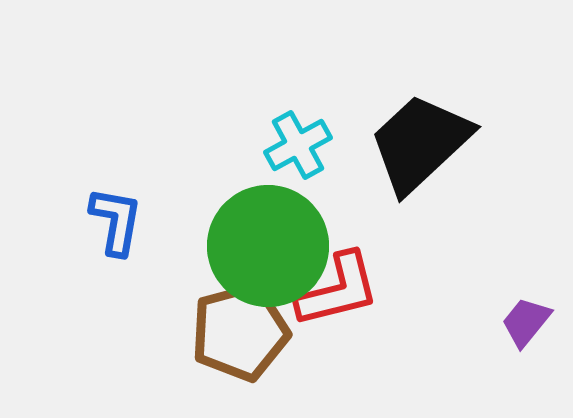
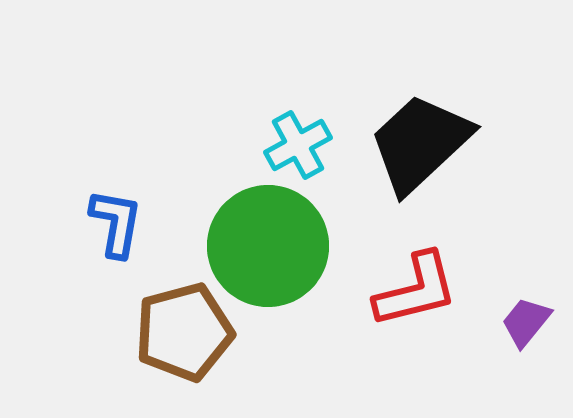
blue L-shape: moved 2 px down
red L-shape: moved 78 px right
brown pentagon: moved 56 px left
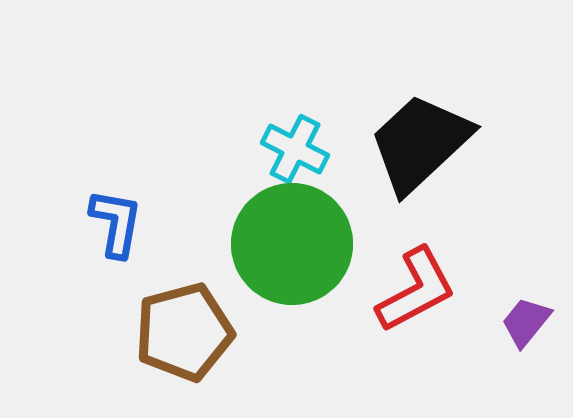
cyan cross: moved 3 px left, 4 px down; rotated 34 degrees counterclockwise
green circle: moved 24 px right, 2 px up
red L-shape: rotated 14 degrees counterclockwise
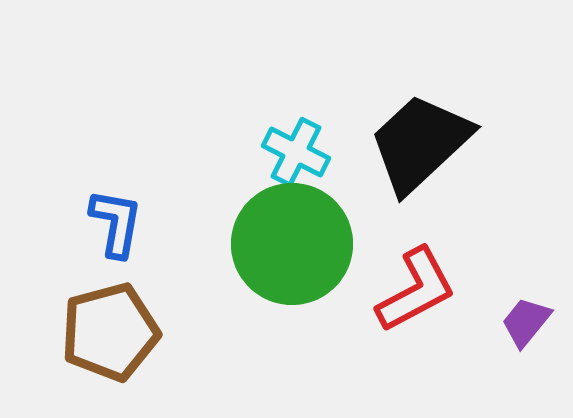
cyan cross: moved 1 px right, 3 px down
brown pentagon: moved 74 px left
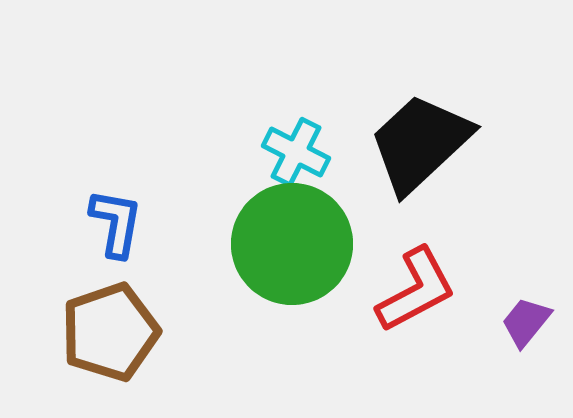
brown pentagon: rotated 4 degrees counterclockwise
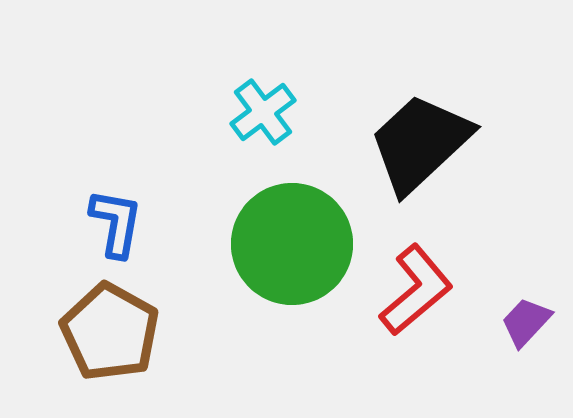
cyan cross: moved 33 px left, 40 px up; rotated 26 degrees clockwise
red L-shape: rotated 12 degrees counterclockwise
purple trapezoid: rotated 4 degrees clockwise
brown pentagon: rotated 24 degrees counterclockwise
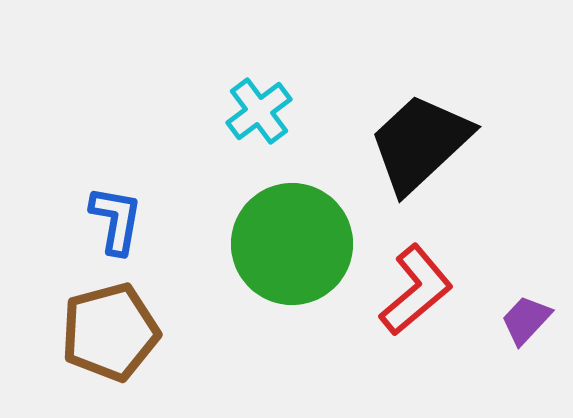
cyan cross: moved 4 px left, 1 px up
blue L-shape: moved 3 px up
purple trapezoid: moved 2 px up
brown pentagon: rotated 28 degrees clockwise
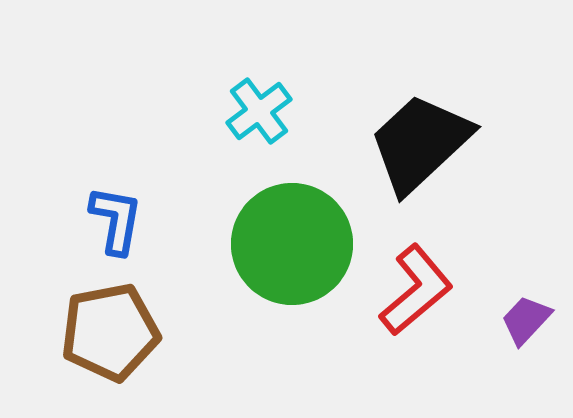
brown pentagon: rotated 4 degrees clockwise
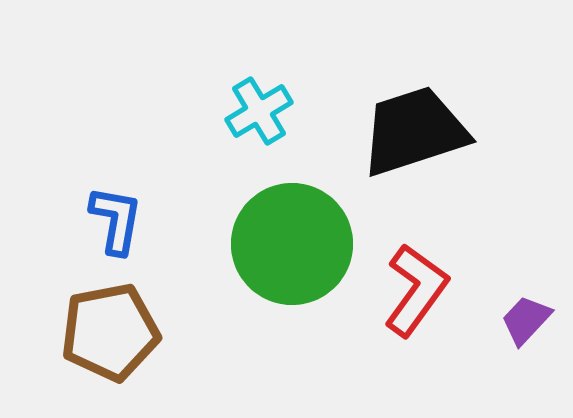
cyan cross: rotated 6 degrees clockwise
black trapezoid: moved 6 px left, 12 px up; rotated 25 degrees clockwise
red L-shape: rotated 14 degrees counterclockwise
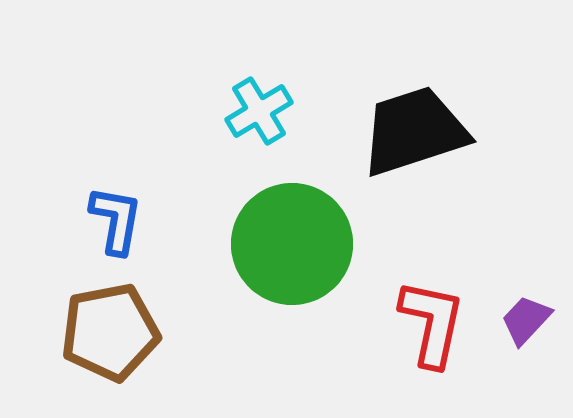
red L-shape: moved 16 px right, 33 px down; rotated 24 degrees counterclockwise
